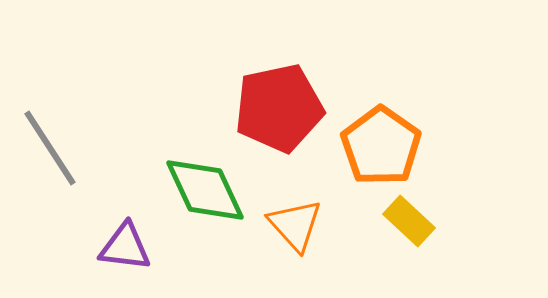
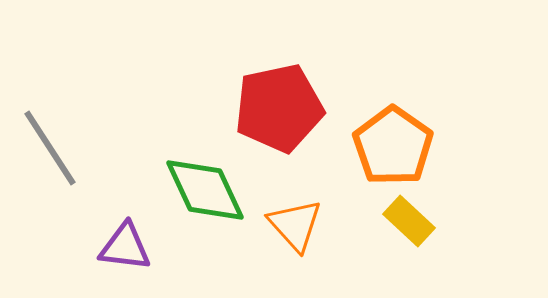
orange pentagon: moved 12 px right
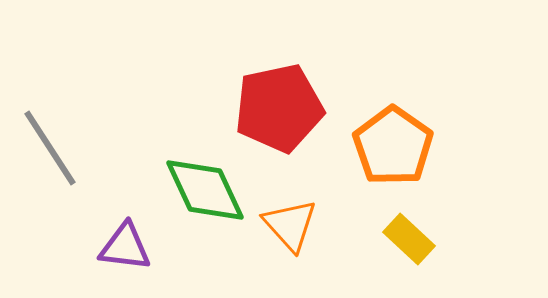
yellow rectangle: moved 18 px down
orange triangle: moved 5 px left
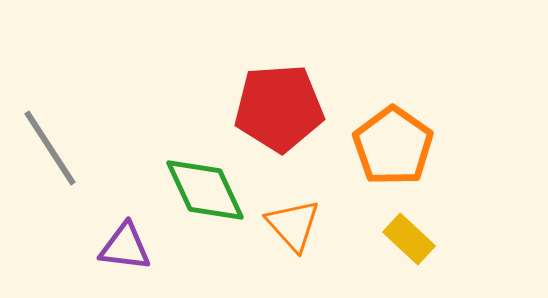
red pentagon: rotated 8 degrees clockwise
orange triangle: moved 3 px right
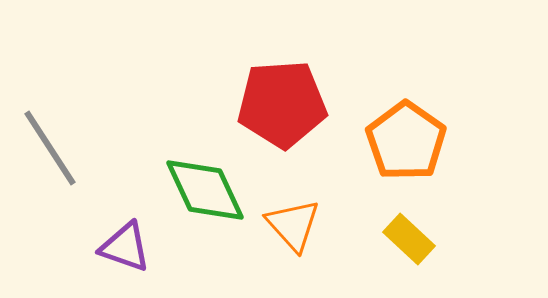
red pentagon: moved 3 px right, 4 px up
orange pentagon: moved 13 px right, 5 px up
purple triangle: rotated 12 degrees clockwise
